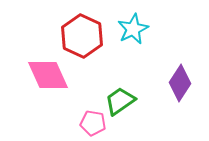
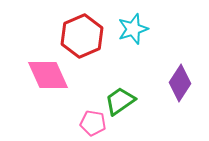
cyan star: rotated 8 degrees clockwise
red hexagon: rotated 12 degrees clockwise
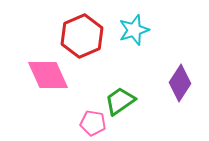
cyan star: moved 1 px right, 1 px down
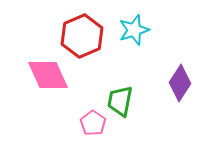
green trapezoid: rotated 44 degrees counterclockwise
pink pentagon: rotated 25 degrees clockwise
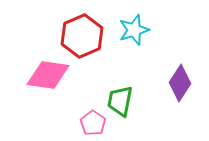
pink diamond: rotated 57 degrees counterclockwise
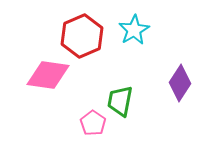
cyan star: rotated 12 degrees counterclockwise
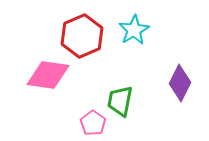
purple diamond: rotated 6 degrees counterclockwise
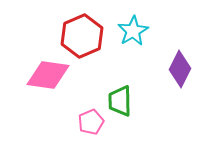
cyan star: moved 1 px left, 1 px down
purple diamond: moved 14 px up
green trapezoid: rotated 12 degrees counterclockwise
pink pentagon: moved 2 px left, 1 px up; rotated 15 degrees clockwise
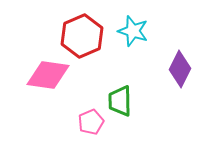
cyan star: rotated 24 degrees counterclockwise
